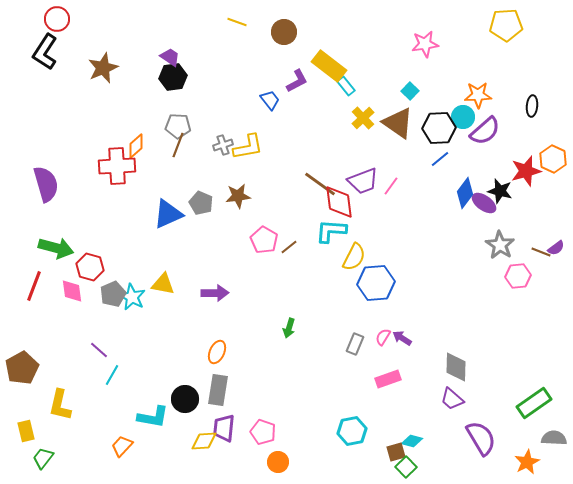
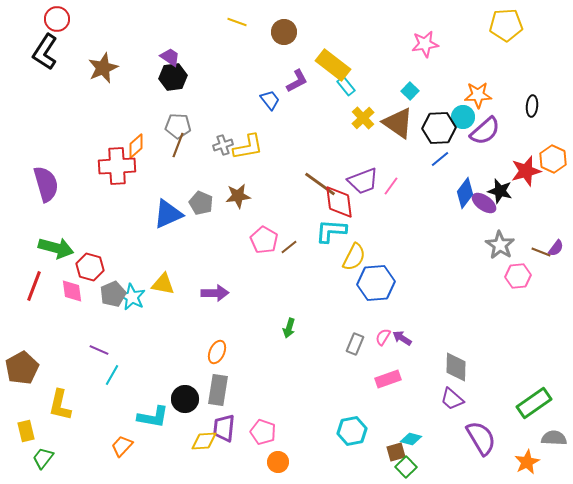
yellow rectangle at (329, 66): moved 4 px right, 1 px up
purple semicircle at (556, 248): rotated 18 degrees counterclockwise
purple line at (99, 350): rotated 18 degrees counterclockwise
cyan diamond at (412, 441): moved 1 px left, 2 px up
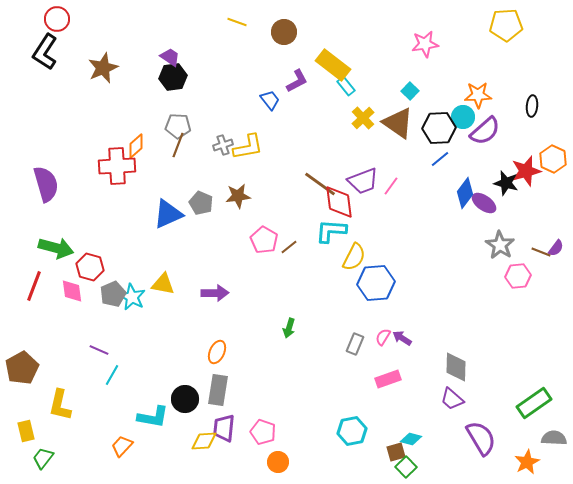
black star at (500, 191): moved 6 px right, 8 px up
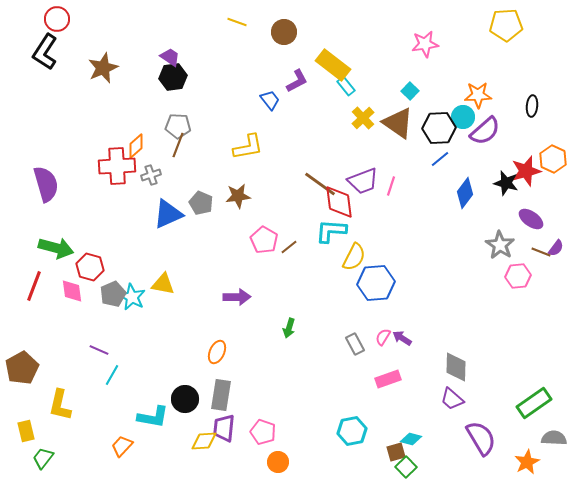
gray cross at (223, 145): moved 72 px left, 30 px down
pink line at (391, 186): rotated 18 degrees counterclockwise
purple ellipse at (484, 203): moved 47 px right, 16 px down
purple arrow at (215, 293): moved 22 px right, 4 px down
gray rectangle at (355, 344): rotated 50 degrees counterclockwise
gray rectangle at (218, 390): moved 3 px right, 5 px down
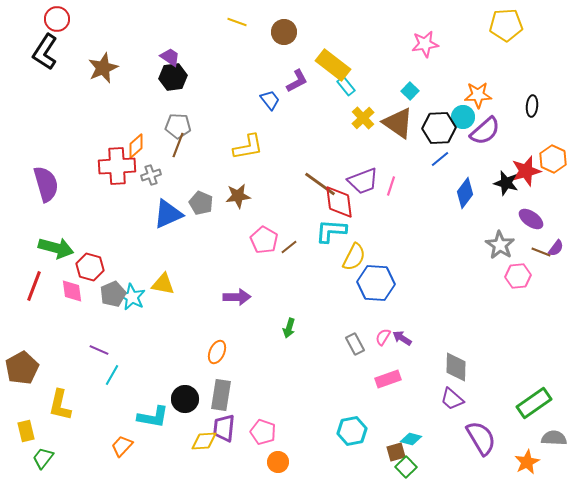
blue hexagon at (376, 283): rotated 9 degrees clockwise
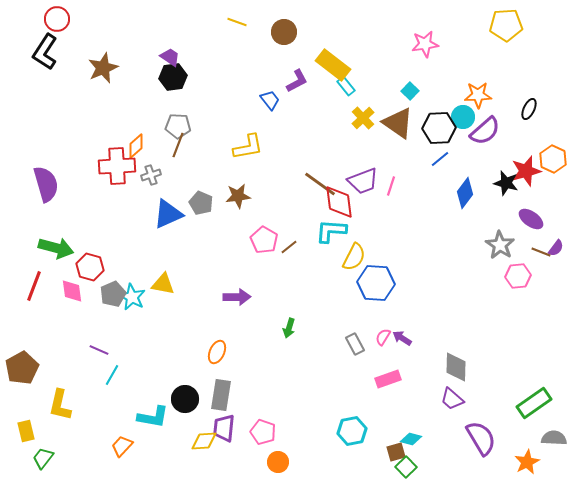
black ellipse at (532, 106): moved 3 px left, 3 px down; rotated 20 degrees clockwise
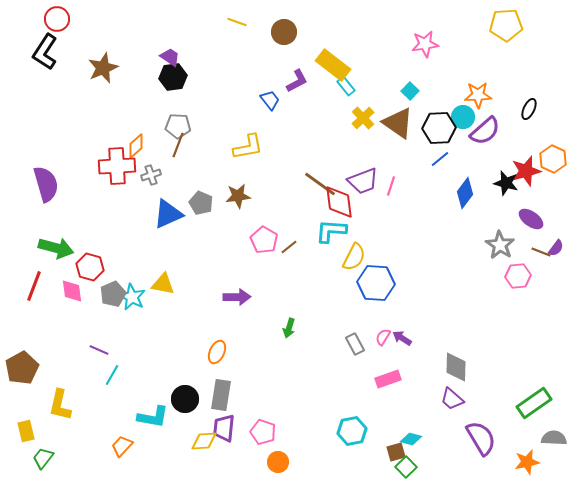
orange star at (527, 462): rotated 15 degrees clockwise
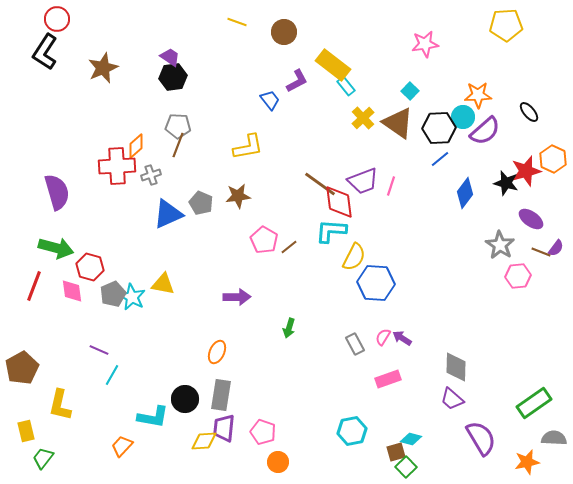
black ellipse at (529, 109): moved 3 px down; rotated 65 degrees counterclockwise
purple semicircle at (46, 184): moved 11 px right, 8 px down
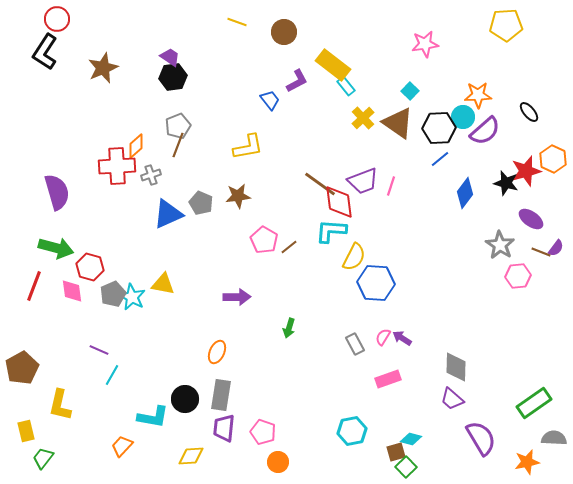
gray pentagon at (178, 126): rotated 25 degrees counterclockwise
yellow diamond at (204, 441): moved 13 px left, 15 px down
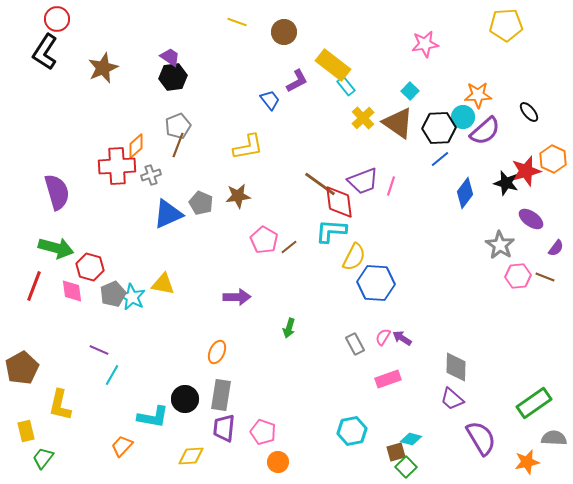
brown line at (541, 252): moved 4 px right, 25 px down
